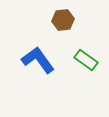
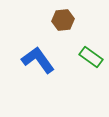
green rectangle: moved 5 px right, 3 px up
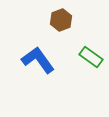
brown hexagon: moved 2 px left; rotated 15 degrees counterclockwise
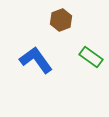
blue L-shape: moved 2 px left
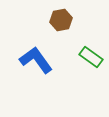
brown hexagon: rotated 10 degrees clockwise
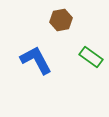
blue L-shape: rotated 8 degrees clockwise
